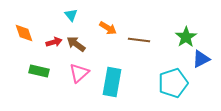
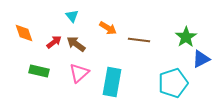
cyan triangle: moved 1 px right, 1 px down
red arrow: rotated 21 degrees counterclockwise
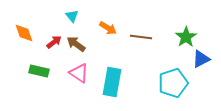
brown line: moved 2 px right, 3 px up
pink triangle: rotated 45 degrees counterclockwise
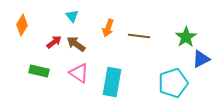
orange arrow: rotated 78 degrees clockwise
orange diamond: moved 2 px left, 8 px up; rotated 50 degrees clockwise
brown line: moved 2 px left, 1 px up
